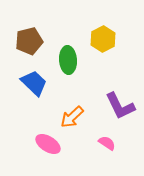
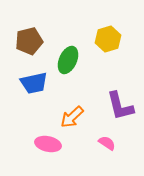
yellow hexagon: moved 5 px right; rotated 10 degrees clockwise
green ellipse: rotated 28 degrees clockwise
blue trapezoid: rotated 124 degrees clockwise
purple L-shape: rotated 12 degrees clockwise
pink ellipse: rotated 20 degrees counterclockwise
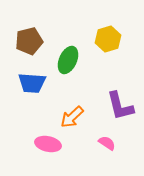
blue trapezoid: moved 2 px left; rotated 16 degrees clockwise
